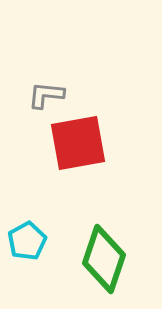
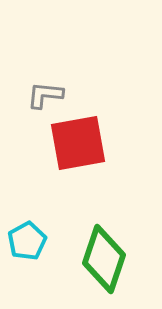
gray L-shape: moved 1 px left
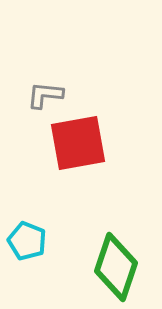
cyan pentagon: rotated 21 degrees counterclockwise
green diamond: moved 12 px right, 8 px down
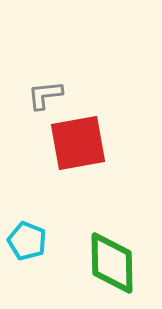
gray L-shape: rotated 12 degrees counterclockwise
green diamond: moved 4 px left, 4 px up; rotated 20 degrees counterclockwise
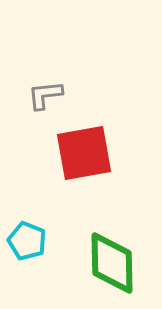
red square: moved 6 px right, 10 px down
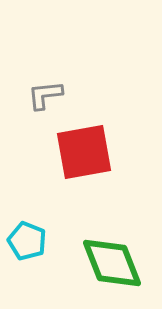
red square: moved 1 px up
green diamond: rotated 20 degrees counterclockwise
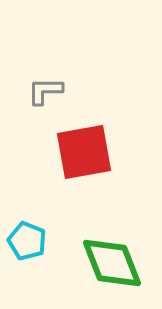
gray L-shape: moved 4 px up; rotated 6 degrees clockwise
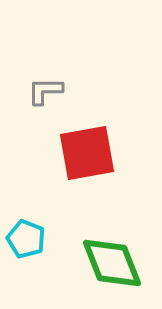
red square: moved 3 px right, 1 px down
cyan pentagon: moved 1 px left, 2 px up
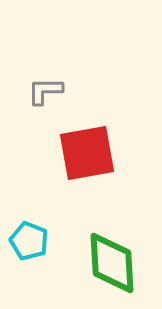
cyan pentagon: moved 3 px right, 2 px down
green diamond: rotated 18 degrees clockwise
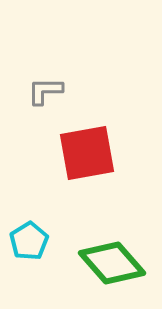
cyan pentagon: rotated 18 degrees clockwise
green diamond: rotated 38 degrees counterclockwise
